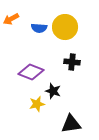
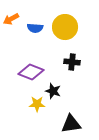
blue semicircle: moved 4 px left
yellow star: rotated 14 degrees clockwise
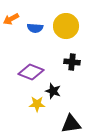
yellow circle: moved 1 px right, 1 px up
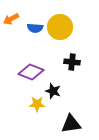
yellow circle: moved 6 px left, 1 px down
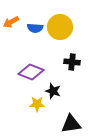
orange arrow: moved 3 px down
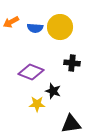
black cross: moved 1 px down
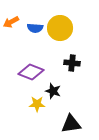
yellow circle: moved 1 px down
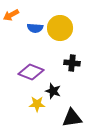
orange arrow: moved 7 px up
black triangle: moved 1 px right, 6 px up
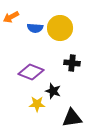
orange arrow: moved 2 px down
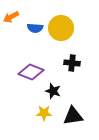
yellow circle: moved 1 px right
yellow star: moved 7 px right, 9 px down
black triangle: moved 1 px right, 2 px up
